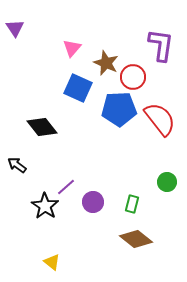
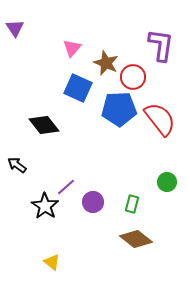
black diamond: moved 2 px right, 2 px up
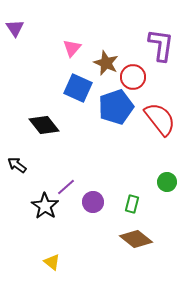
blue pentagon: moved 3 px left, 2 px up; rotated 16 degrees counterclockwise
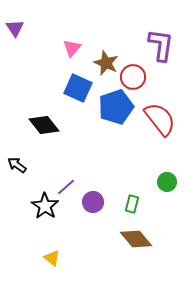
brown diamond: rotated 12 degrees clockwise
yellow triangle: moved 4 px up
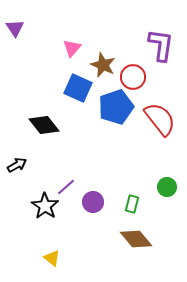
brown star: moved 3 px left, 2 px down
black arrow: rotated 114 degrees clockwise
green circle: moved 5 px down
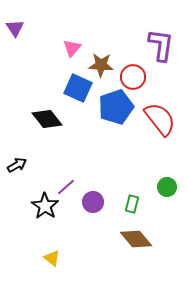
brown star: moved 2 px left; rotated 20 degrees counterclockwise
black diamond: moved 3 px right, 6 px up
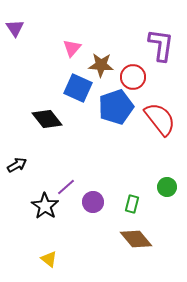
yellow triangle: moved 3 px left, 1 px down
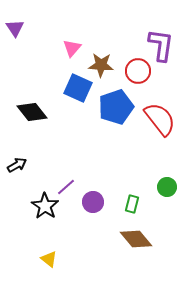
red circle: moved 5 px right, 6 px up
black diamond: moved 15 px left, 7 px up
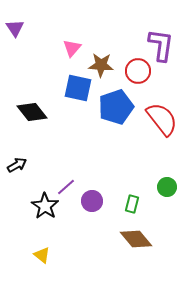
blue square: rotated 12 degrees counterclockwise
red semicircle: moved 2 px right
purple circle: moved 1 px left, 1 px up
yellow triangle: moved 7 px left, 4 px up
